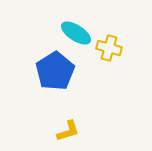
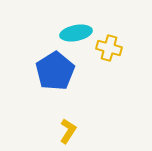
cyan ellipse: rotated 44 degrees counterclockwise
yellow L-shape: rotated 40 degrees counterclockwise
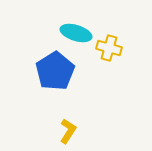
cyan ellipse: rotated 28 degrees clockwise
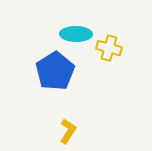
cyan ellipse: moved 1 px down; rotated 16 degrees counterclockwise
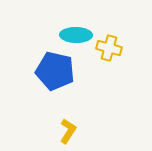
cyan ellipse: moved 1 px down
blue pentagon: rotated 27 degrees counterclockwise
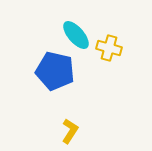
cyan ellipse: rotated 48 degrees clockwise
yellow L-shape: moved 2 px right
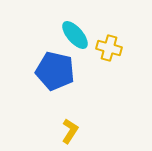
cyan ellipse: moved 1 px left
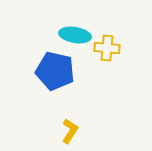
cyan ellipse: rotated 40 degrees counterclockwise
yellow cross: moved 2 px left; rotated 10 degrees counterclockwise
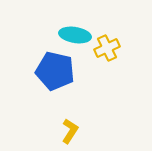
yellow cross: rotated 30 degrees counterclockwise
